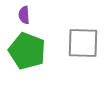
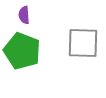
green pentagon: moved 5 px left
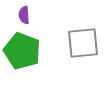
gray square: rotated 8 degrees counterclockwise
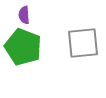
green pentagon: moved 1 px right, 4 px up
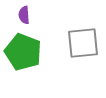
green pentagon: moved 5 px down
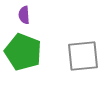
gray square: moved 13 px down
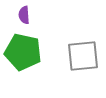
green pentagon: rotated 9 degrees counterclockwise
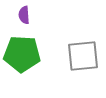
green pentagon: moved 1 px left, 2 px down; rotated 9 degrees counterclockwise
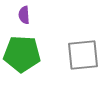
gray square: moved 1 px up
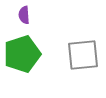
green pentagon: rotated 21 degrees counterclockwise
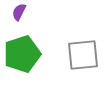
purple semicircle: moved 5 px left, 3 px up; rotated 30 degrees clockwise
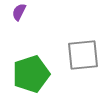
green pentagon: moved 9 px right, 20 px down
